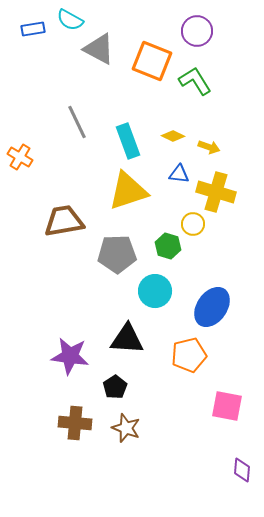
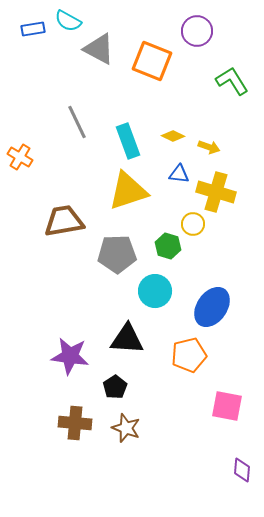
cyan semicircle: moved 2 px left, 1 px down
green L-shape: moved 37 px right
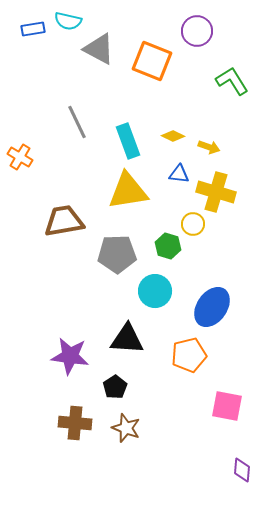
cyan semicircle: rotated 16 degrees counterclockwise
yellow triangle: rotated 9 degrees clockwise
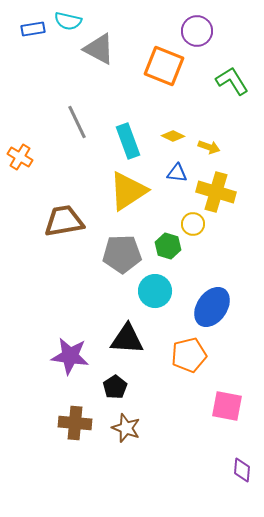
orange square: moved 12 px right, 5 px down
blue triangle: moved 2 px left, 1 px up
yellow triangle: rotated 24 degrees counterclockwise
gray pentagon: moved 5 px right
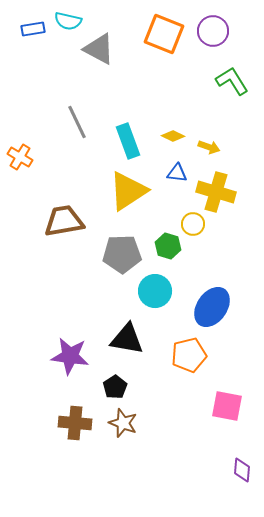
purple circle: moved 16 px right
orange square: moved 32 px up
black triangle: rotated 6 degrees clockwise
brown star: moved 3 px left, 5 px up
